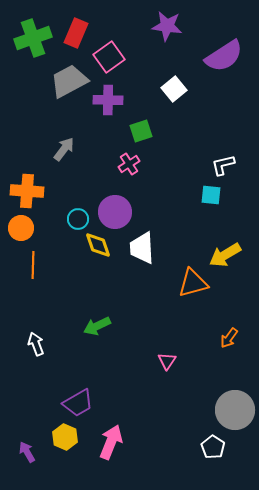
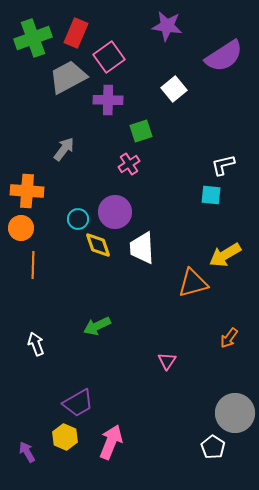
gray trapezoid: moved 1 px left, 4 px up
gray circle: moved 3 px down
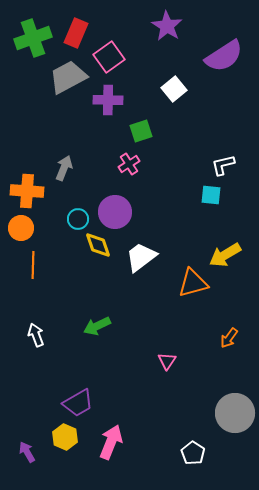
purple star: rotated 24 degrees clockwise
gray arrow: moved 19 px down; rotated 15 degrees counterclockwise
white trapezoid: moved 1 px left, 9 px down; rotated 56 degrees clockwise
white arrow: moved 9 px up
white pentagon: moved 20 px left, 6 px down
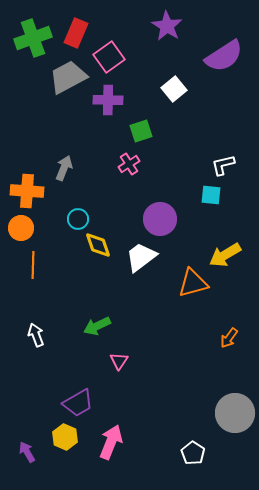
purple circle: moved 45 px right, 7 px down
pink triangle: moved 48 px left
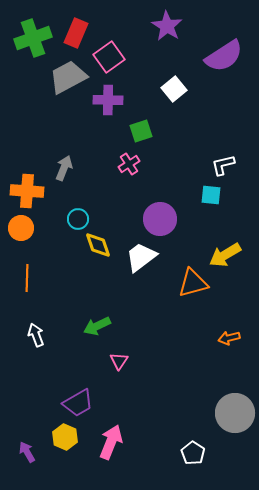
orange line: moved 6 px left, 13 px down
orange arrow: rotated 40 degrees clockwise
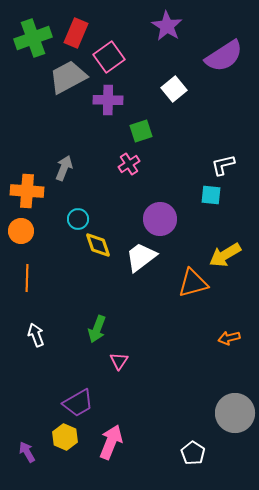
orange circle: moved 3 px down
green arrow: moved 3 px down; rotated 44 degrees counterclockwise
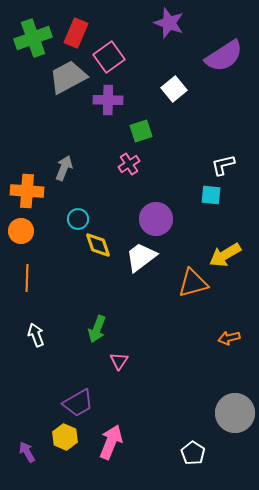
purple star: moved 2 px right, 3 px up; rotated 12 degrees counterclockwise
purple circle: moved 4 px left
